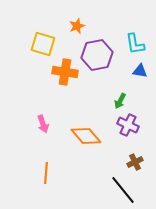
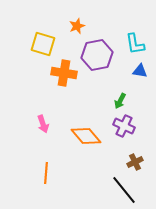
orange cross: moved 1 px left, 1 px down
purple cross: moved 4 px left, 1 px down
black line: moved 1 px right
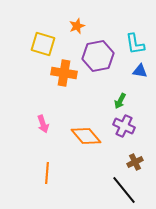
purple hexagon: moved 1 px right, 1 px down
orange line: moved 1 px right
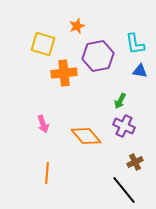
orange cross: rotated 15 degrees counterclockwise
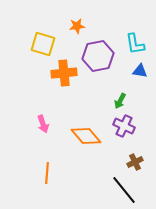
orange star: rotated 14 degrees clockwise
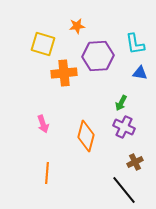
purple hexagon: rotated 8 degrees clockwise
blue triangle: moved 2 px down
green arrow: moved 1 px right, 2 px down
purple cross: moved 1 px down
orange diamond: rotated 56 degrees clockwise
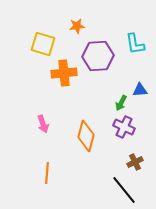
blue triangle: moved 17 px down; rotated 14 degrees counterclockwise
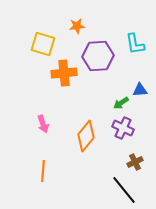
green arrow: rotated 28 degrees clockwise
purple cross: moved 1 px left, 1 px down
orange diamond: rotated 24 degrees clockwise
orange line: moved 4 px left, 2 px up
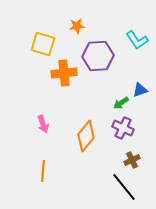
cyan L-shape: moved 2 px right, 4 px up; rotated 25 degrees counterclockwise
blue triangle: rotated 14 degrees counterclockwise
brown cross: moved 3 px left, 2 px up
black line: moved 3 px up
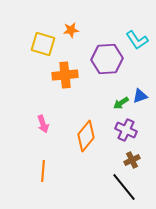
orange star: moved 6 px left, 4 px down
purple hexagon: moved 9 px right, 3 px down
orange cross: moved 1 px right, 2 px down
blue triangle: moved 6 px down
purple cross: moved 3 px right, 2 px down
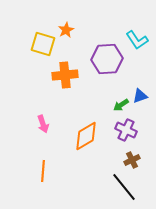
orange star: moved 5 px left; rotated 21 degrees counterclockwise
green arrow: moved 2 px down
orange diamond: rotated 20 degrees clockwise
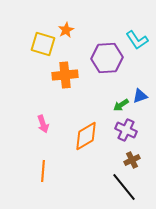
purple hexagon: moved 1 px up
